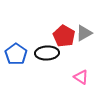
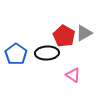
pink triangle: moved 8 px left, 2 px up
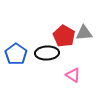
gray triangle: rotated 24 degrees clockwise
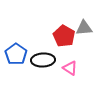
gray triangle: moved 5 px up
black ellipse: moved 4 px left, 7 px down
pink triangle: moved 3 px left, 7 px up
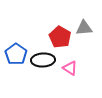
red pentagon: moved 4 px left, 1 px down
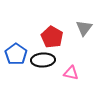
gray triangle: rotated 48 degrees counterclockwise
red pentagon: moved 8 px left
pink triangle: moved 1 px right, 5 px down; rotated 21 degrees counterclockwise
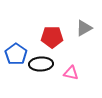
gray triangle: rotated 24 degrees clockwise
red pentagon: rotated 30 degrees counterclockwise
black ellipse: moved 2 px left, 4 px down
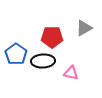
black ellipse: moved 2 px right, 3 px up
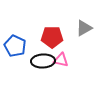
blue pentagon: moved 1 px left, 8 px up; rotated 10 degrees counterclockwise
pink triangle: moved 10 px left, 13 px up
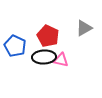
red pentagon: moved 4 px left, 1 px up; rotated 25 degrees clockwise
black ellipse: moved 1 px right, 4 px up
